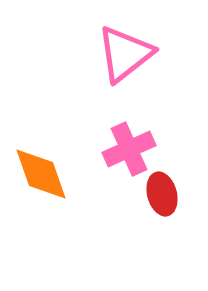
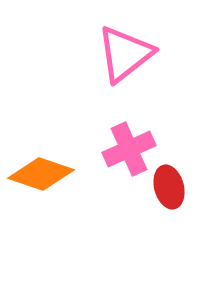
orange diamond: rotated 52 degrees counterclockwise
red ellipse: moved 7 px right, 7 px up
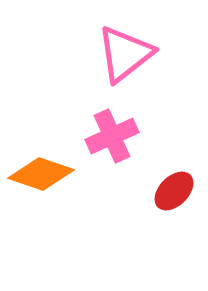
pink cross: moved 17 px left, 13 px up
red ellipse: moved 5 px right, 4 px down; rotated 60 degrees clockwise
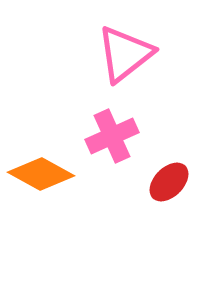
orange diamond: rotated 10 degrees clockwise
red ellipse: moved 5 px left, 9 px up
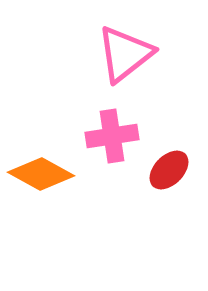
pink cross: rotated 15 degrees clockwise
red ellipse: moved 12 px up
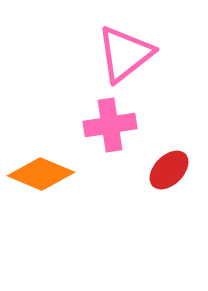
pink cross: moved 2 px left, 11 px up
orange diamond: rotated 6 degrees counterclockwise
